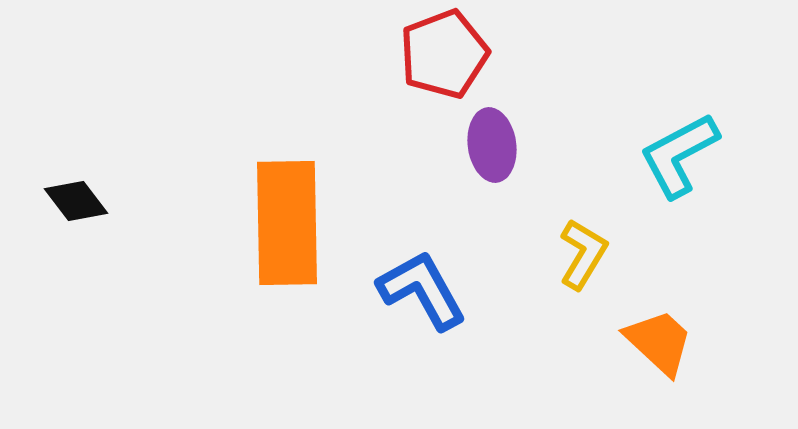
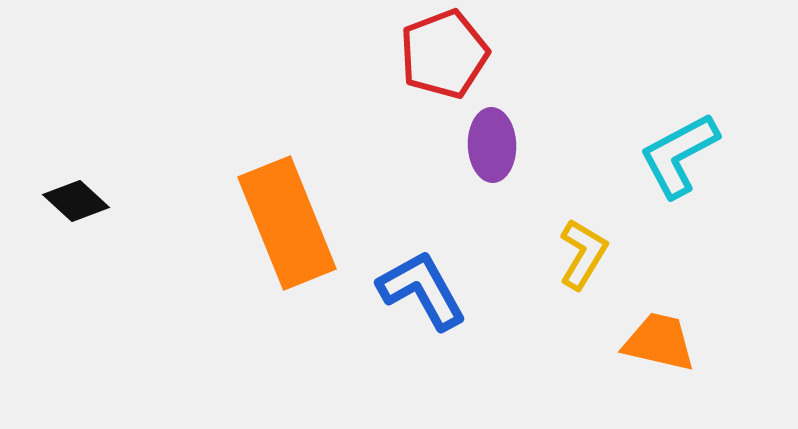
purple ellipse: rotated 6 degrees clockwise
black diamond: rotated 10 degrees counterclockwise
orange rectangle: rotated 21 degrees counterclockwise
orange trapezoid: rotated 30 degrees counterclockwise
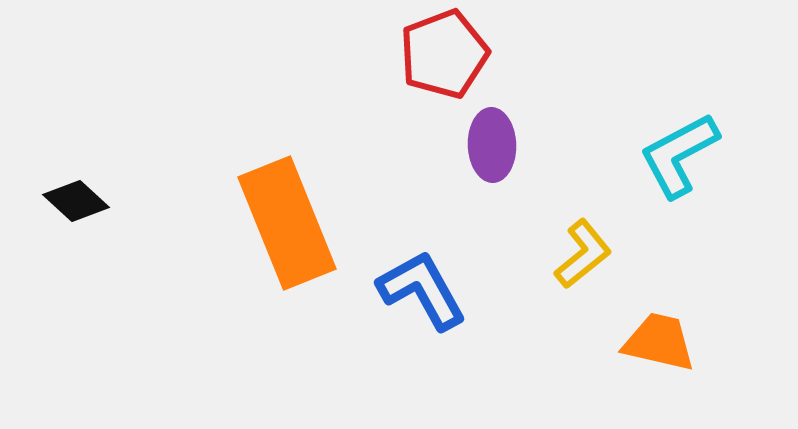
yellow L-shape: rotated 20 degrees clockwise
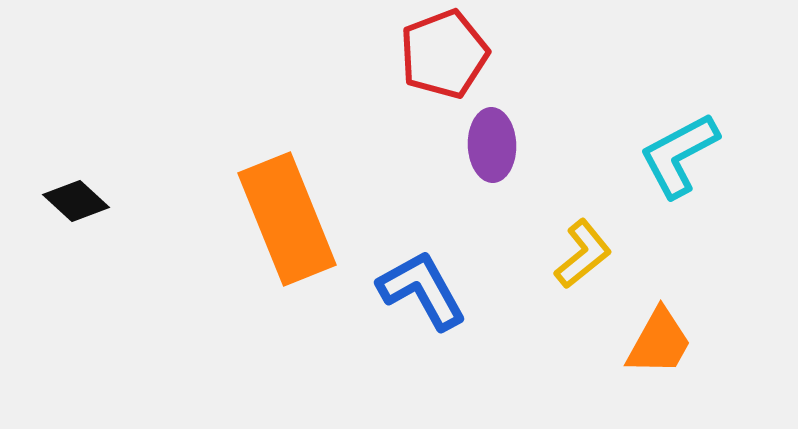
orange rectangle: moved 4 px up
orange trapezoid: rotated 106 degrees clockwise
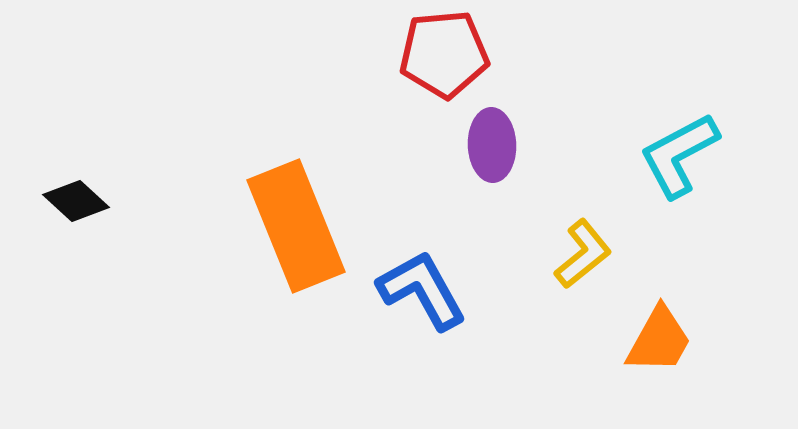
red pentagon: rotated 16 degrees clockwise
orange rectangle: moved 9 px right, 7 px down
orange trapezoid: moved 2 px up
